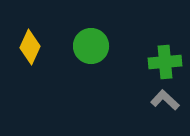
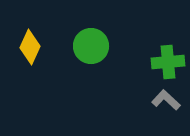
green cross: moved 3 px right
gray L-shape: moved 1 px right
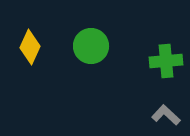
green cross: moved 2 px left, 1 px up
gray L-shape: moved 15 px down
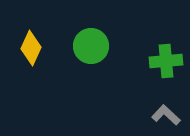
yellow diamond: moved 1 px right, 1 px down
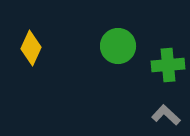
green circle: moved 27 px right
green cross: moved 2 px right, 4 px down
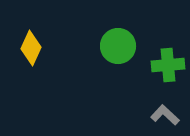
gray L-shape: moved 1 px left
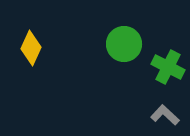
green circle: moved 6 px right, 2 px up
green cross: moved 2 px down; rotated 32 degrees clockwise
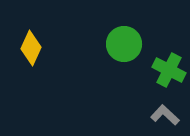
green cross: moved 1 px right, 3 px down
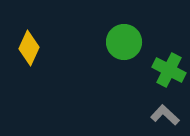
green circle: moved 2 px up
yellow diamond: moved 2 px left
